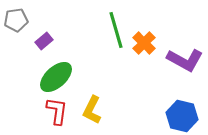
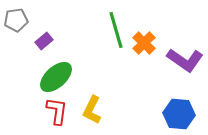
purple L-shape: rotated 6 degrees clockwise
blue hexagon: moved 3 px left, 2 px up; rotated 8 degrees counterclockwise
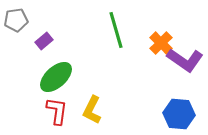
orange cross: moved 17 px right
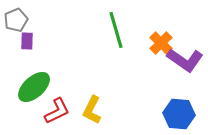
gray pentagon: rotated 15 degrees counterclockwise
purple rectangle: moved 17 px left; rotated 48 degrees counterclockwise
green ellipse: moved 22 px left, 10 px down
red L-shape: rotated 56 degrees clockwise
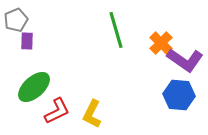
yellow L-shape: moved 4 px down
blue hexagon: moved 19 px up
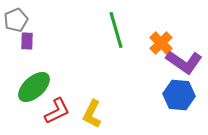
purple L-shape: moved 1 px left, 2 px down
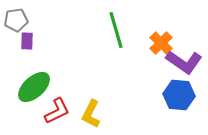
gray pentagon: rotated 15 degrees clockwise
yellow L-shape: moved 1 px left
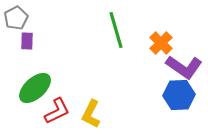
gray pentagon: moved 2 px up; rotated 20 degrees counterclockwise
purple L-shape: moved 5 px down
green ellipse: moved 1 px right, 1 px down
blue hexagon: rotated 8 degrees counterclockwise
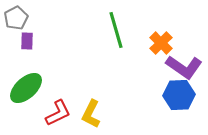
green ellipse: moved 9 px left
red L-shape: moved 1 px right, 2 px down
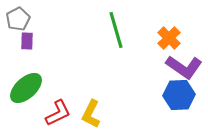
gray pentagon: moved 2 px right, 1 px down
orange cross: moved 8 px right, 5 px up
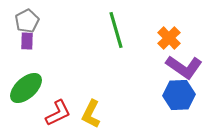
gray pentagon: moved 9 px right, 2 px down
